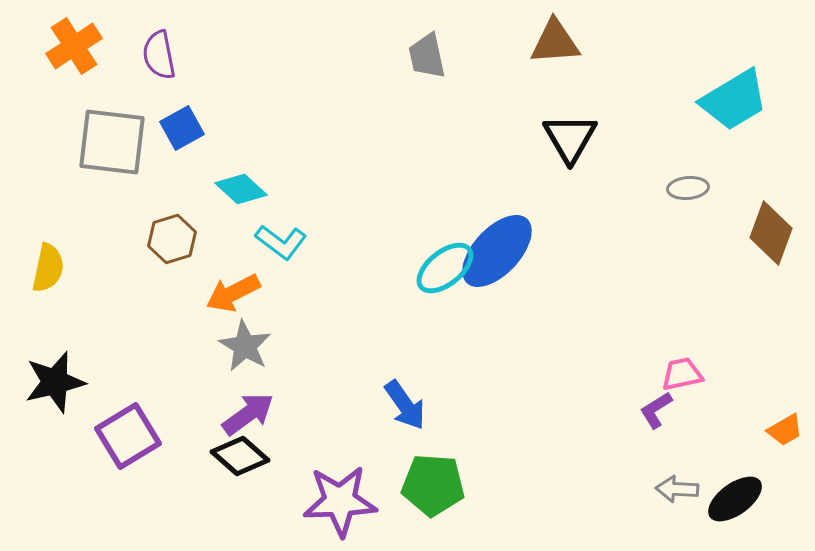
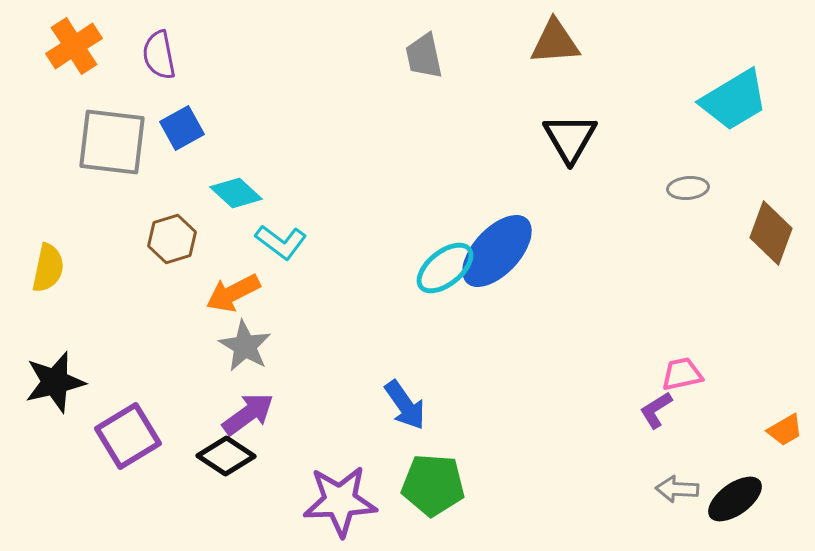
gray trapezoid: moved 3 px left
cyan diamond: moved 5 px left, 4 px down
black diamond: moved 14 px left; rotated 8 degrees counterclockwise
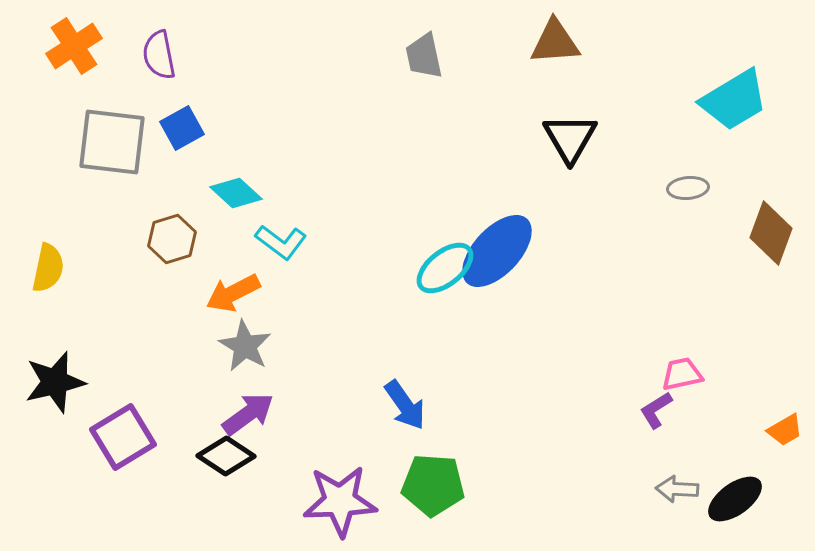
purple square: moved 5 px left, 1 px down
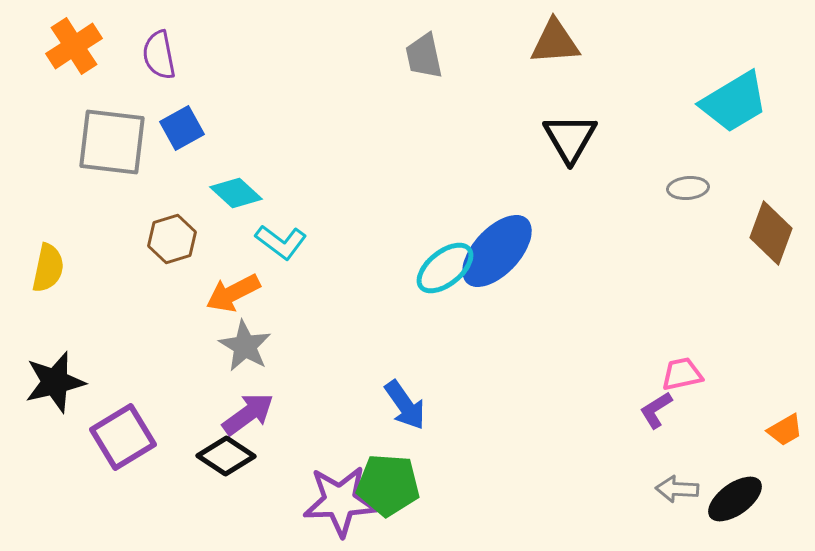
cyan trapezoid: moved 2 px down
green pentagon: moved 45 px left
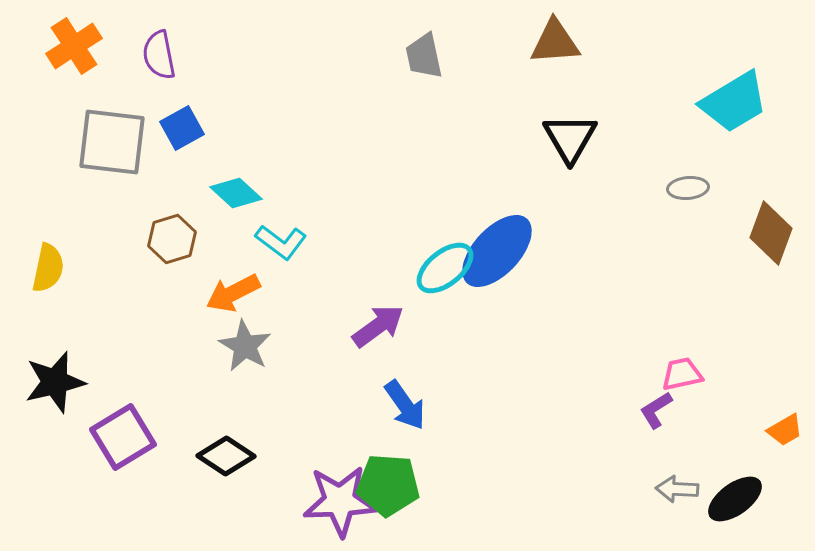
purple arrow: moved 130 px right, 88 px up
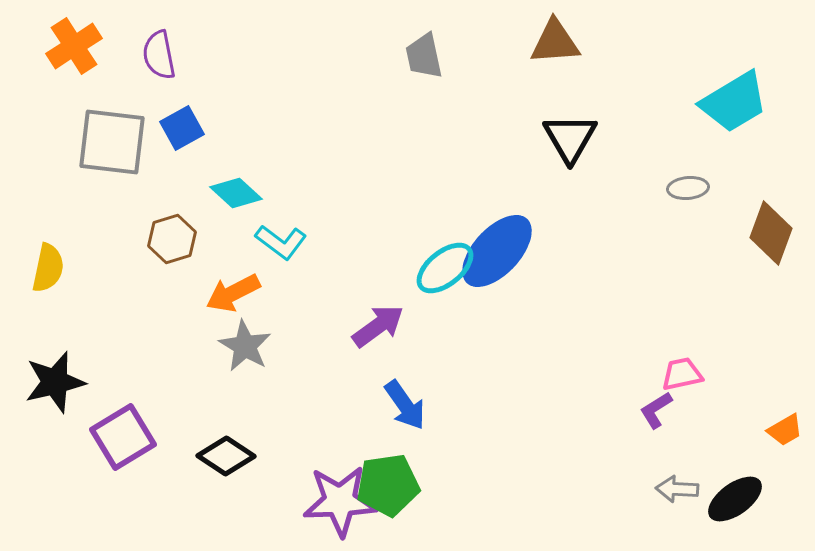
green pentagon: rotated 12 degrees counterclockwise
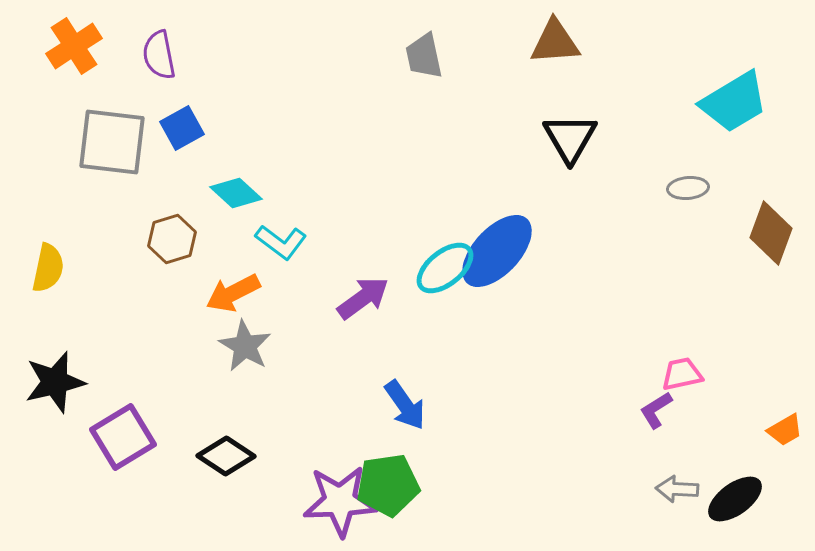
purple arrow: moved 15 px left, 28 px up
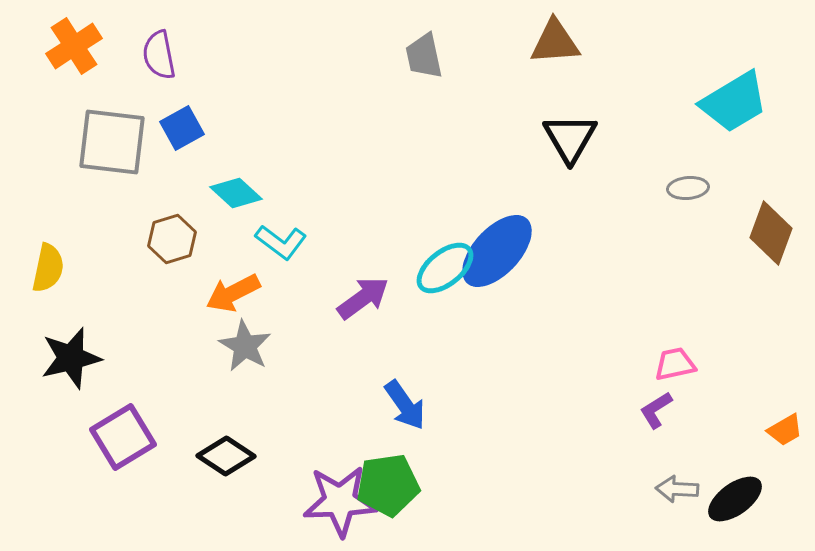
pink trapezoid: moved 7 px left, 10 px up
black star: moved 16 px right, 24 px up
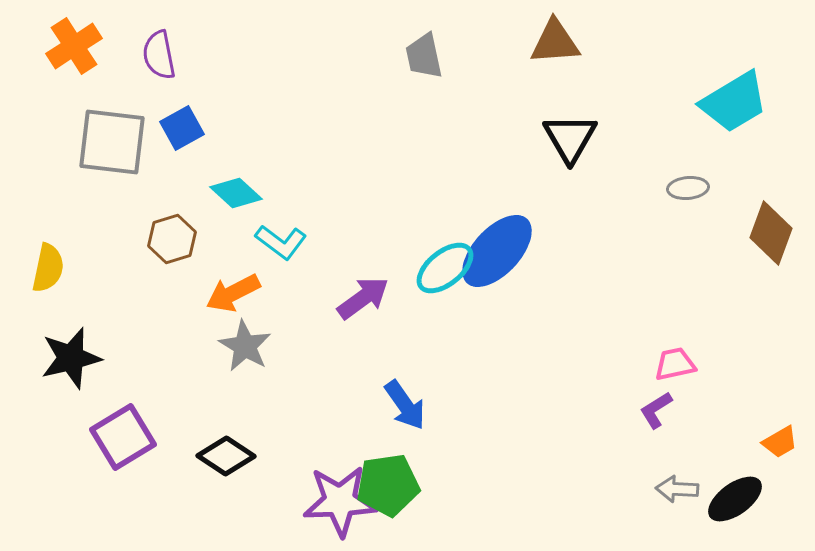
orange trapezoid: moved 5 px left, 12 px down
